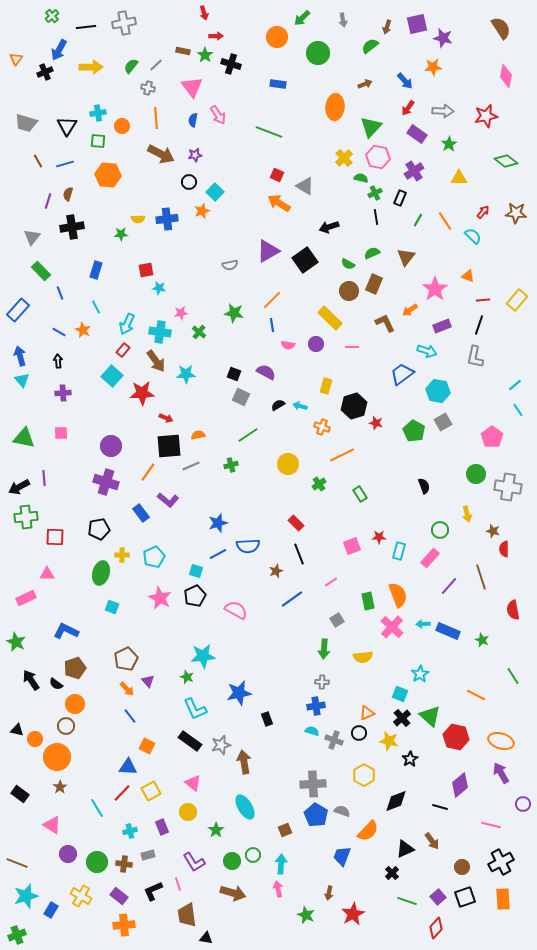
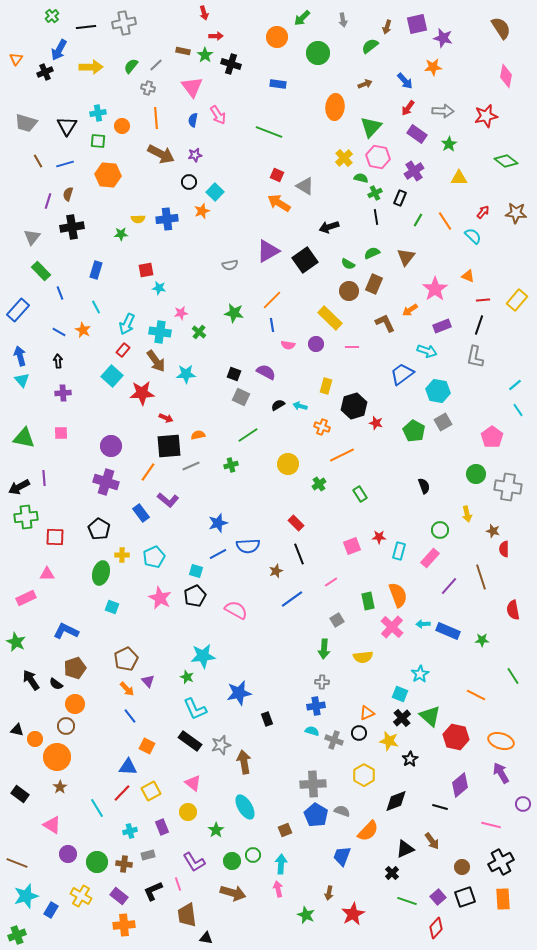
black pentagon at (99, 529): rotated 30 degrees counterclockwise
green star at (482, 640): rotated 24 degrees counterclockwise
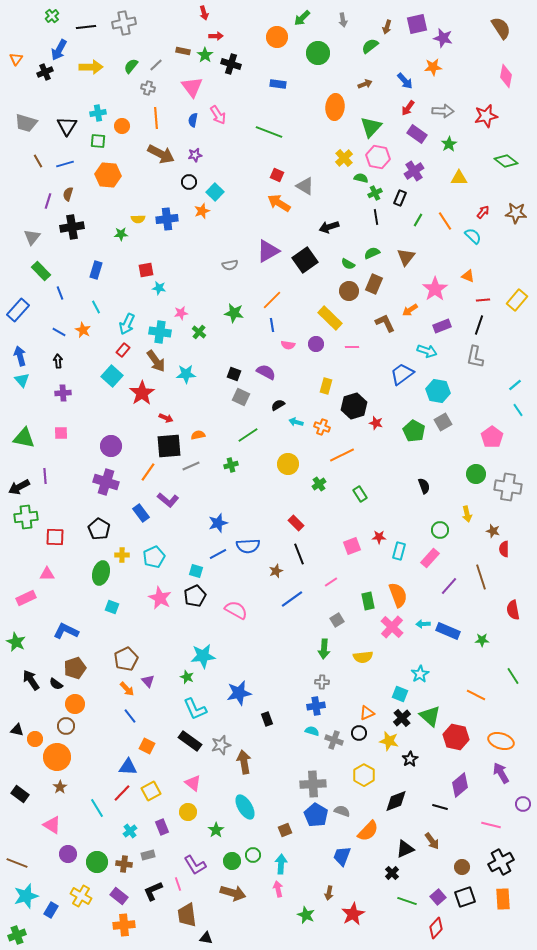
red star at (142, 393): rotated 30 degrees counterclockwise
cyan arrow at (300, 406): moved 4 px left, 16 px down
purple line at (44, 478): moved 1 px right, 2 px up
cyan cross at (130, 831): rotated 24 degrees counterclockwise
purple L-shape at (194, 862): moved 1 px right, 3 px down
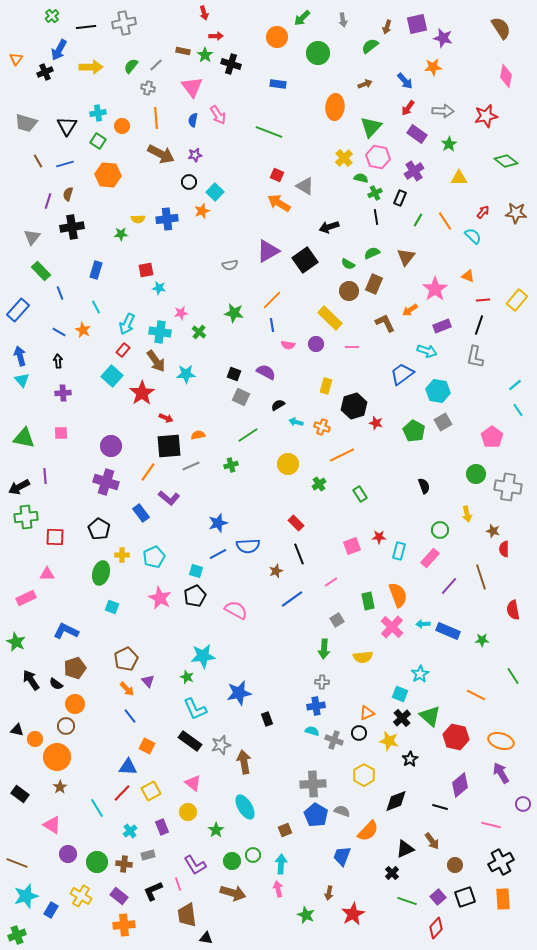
green square at (98, 141): rotated 28 degrees clockwise
purple L-shape at (168, 500): moved 1 px right, 2 px up
brown circle at (462, 867): moved 7 px left, 2 px up
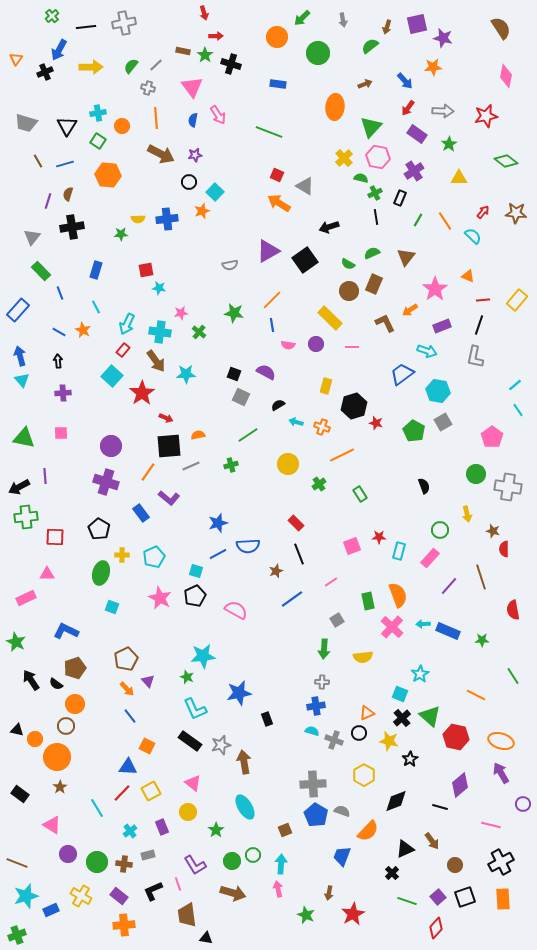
blue rectangle at (51, 910): rotated 35 degrees clockwise
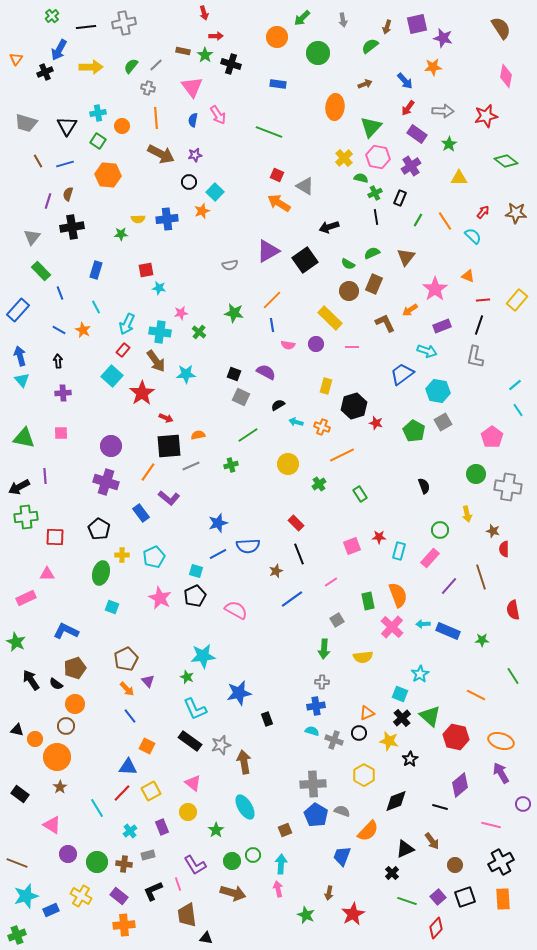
purple cross at (414, 171): moved 3 px left, 5 px up
blue line at (59, 332): moved 2 px up
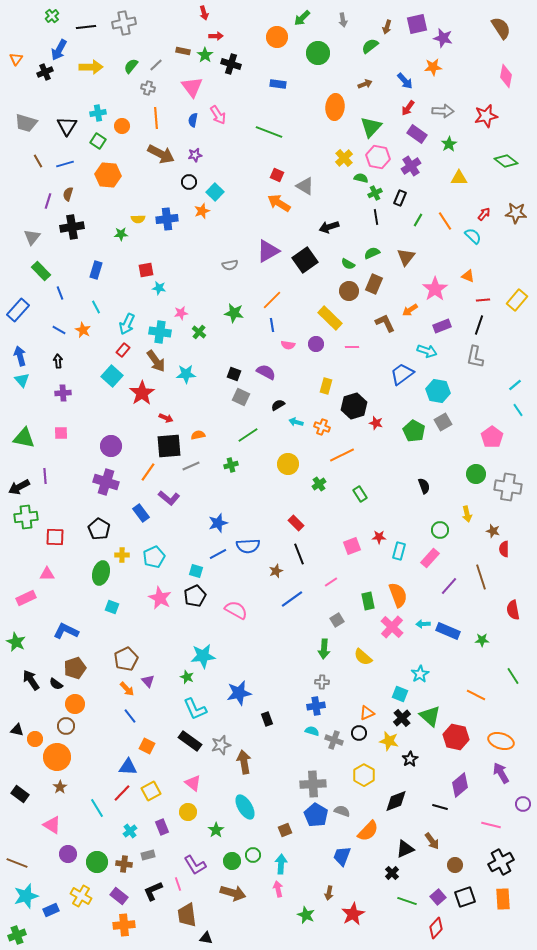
red arrow at (483, 212): moved 1 px right, 2 px down
yellow semicircle at (363, 657): rotated 48 degrees clockwise
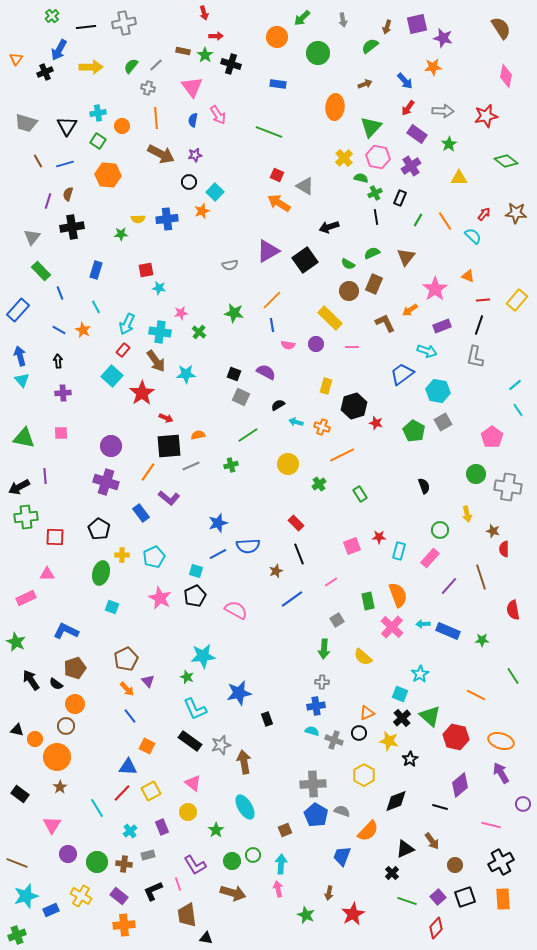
pink triangle at (52, 825): rotated 30 degrees clockwise
